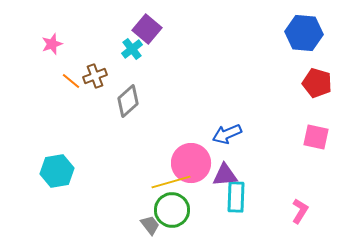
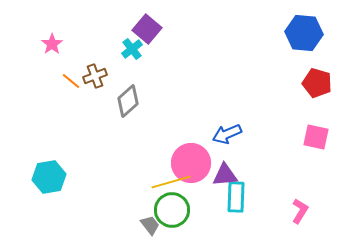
pink star: rotated 15 degrees counterclockwise
cyan hexagon: moved 8 px left, 6 px down
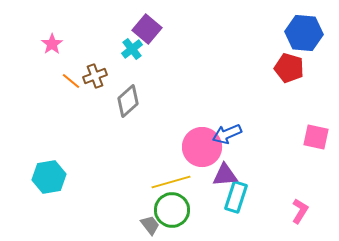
red pentagon: moved 28 px left, 15 px up
pink circle: moved 11 px right, 16 px up
cyan rectangle: rotated 16 degrees clockwise
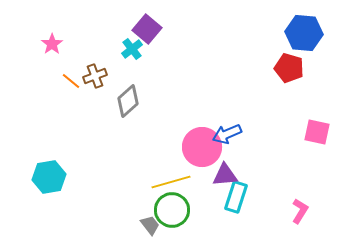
pink square: moved 1 px right, 5 px up
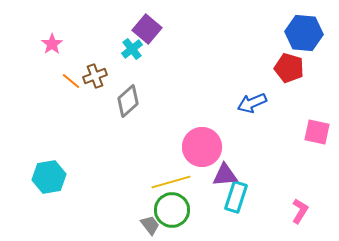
blue arrow: moved 25 px right, 31 px up
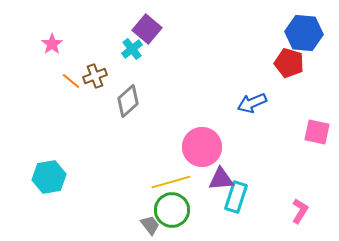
red pentagon: moved 5 px up
purple triangle: moved 4 px left, 4 px down
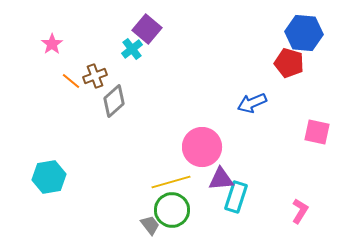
gray diamond: moved 14 px left
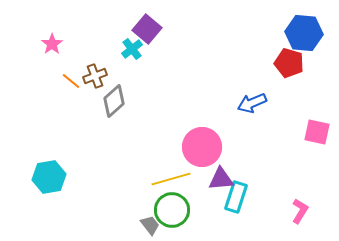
yellow line: moved 3 px up
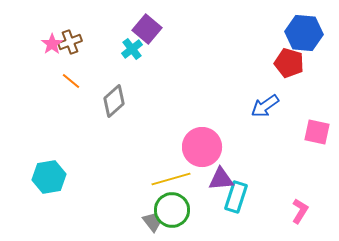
brown cross: moved 25 px left, 34 px up
blue arrow: moved 13 px right, 3 px down; rotated 12 degrees counterclockwise
gray trapezoid: moved 2 px right, 3 px up
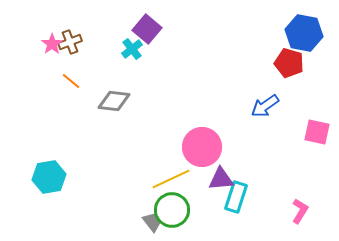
blue hexagon: rotated 6 degrees clockwise
gray diamond: rotated 48 degrees clockwise
yellow line: rotated 9 degrees counterclockwise
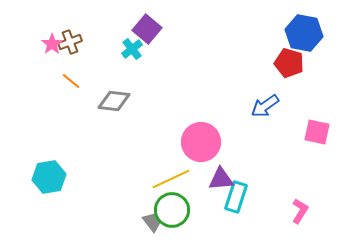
pink circle: moved 1 px left, 5 px up
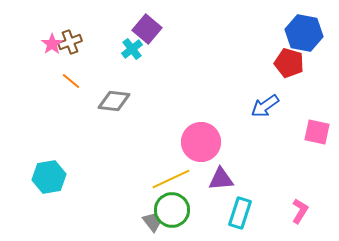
cyan rectangle: moved 4 px right, 16 px down
